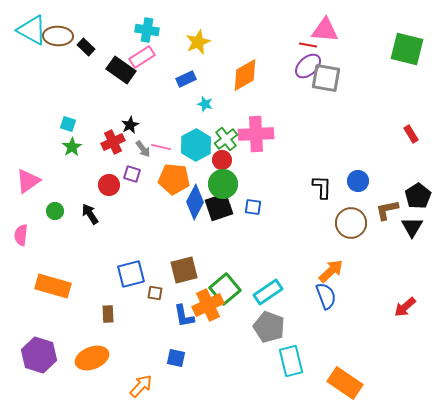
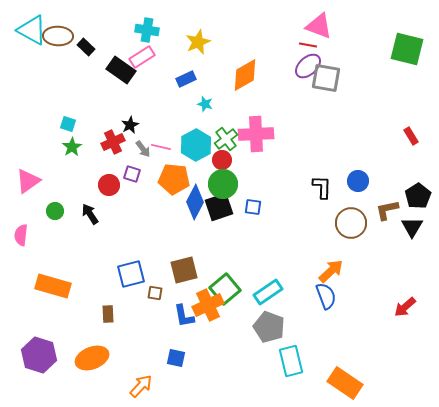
pink triangle at (325, 30): moved 6 px left, 4 px up; rotated 16 degrees clockwise
red rectangle at (411, 134): moved 2 px down
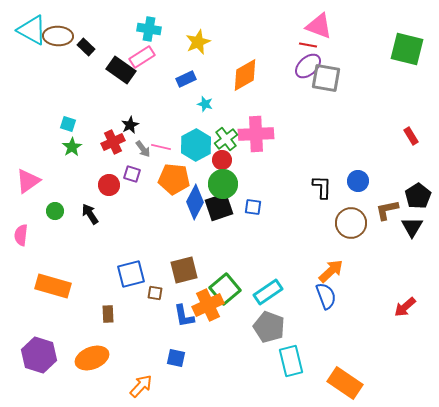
cyan cross at (147, 30): moved 2 px right, 1 px up
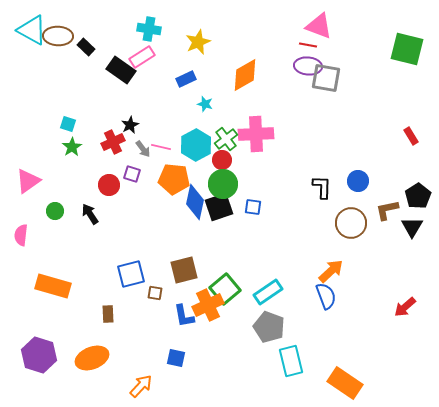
purple ellipse at (308, 66): rotated 48 degrees clockwise
blue diamond at (195, 202): rotated 16 degrees counterclockwise
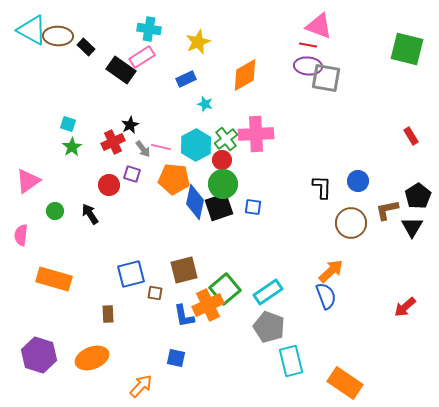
orange rectangle at (53, 286): moved 1 px right, 7 px up
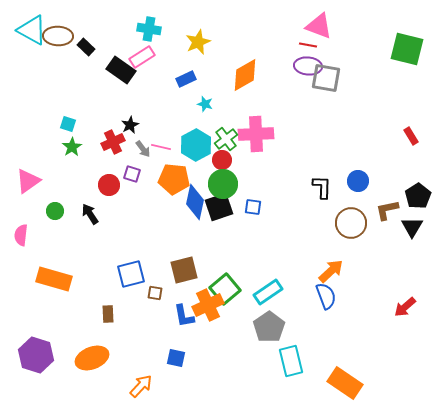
gray pentagon at (269, 327): rotated 16 degrees clockwise
purple hexagon at (39, 355): moved 3 px left
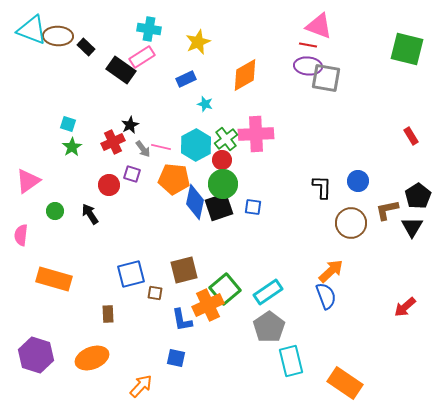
cyan triangle at (32, 30): rotated 8 degrees counterclockwise
blue L-shape at (184, 316): moved 2 px left, 4 px down
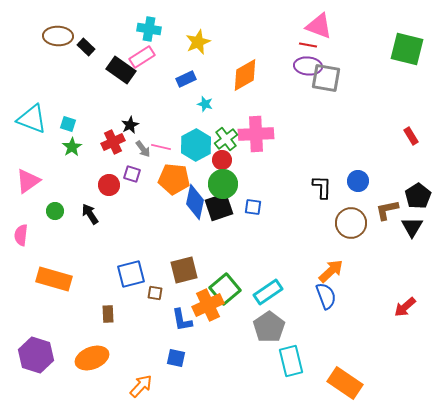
cyan triangle at (32, 30): moved 89 px down
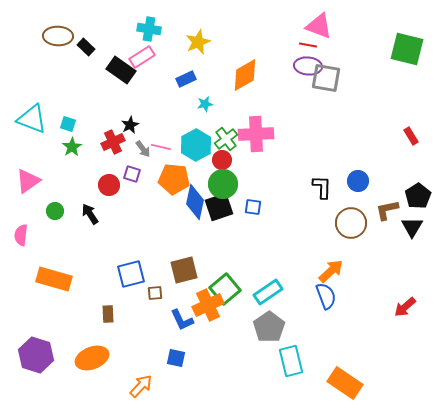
cyan star at (205, 104): rotated 28 degrees counterclockwise
brown square at (155, 293): rotated 14 degrees counterclockwise
blue L-shape at (182, 320): rotated 15 degrees counterclockwise
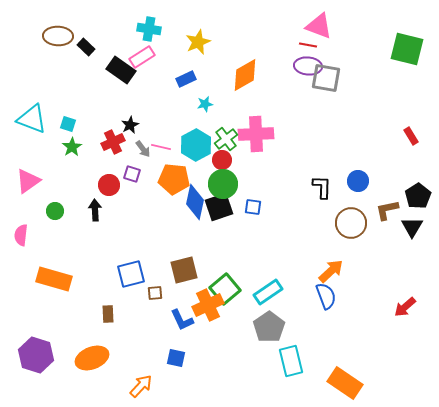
black arrow at (90, 214): moved 5 px right, 4 px up; rotated 30 degrees clockwise
